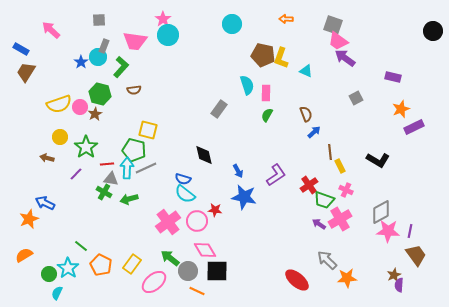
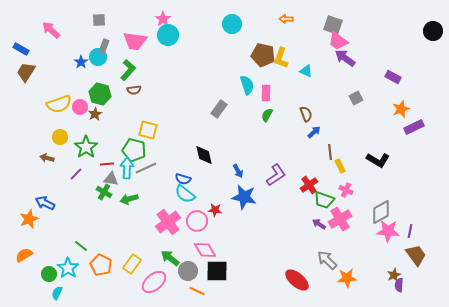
green L-shape at (121, 67): moved 7 px right, 3 px down
purple rectangle at (393, 77): rotated 14 degrees clockwise
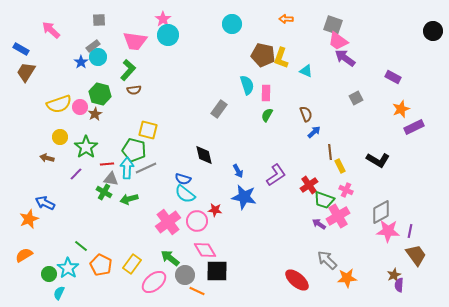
gray rectangle at (104, 46): moved 11 px left; rotated 32 degrees clockwise
pink cross at (340, 219): moved 2 px left, 3 px up
gray circle at (188, 271): moved 3 px left, 4 px down
cyan semicircle at (57, 293): moved 2 px right
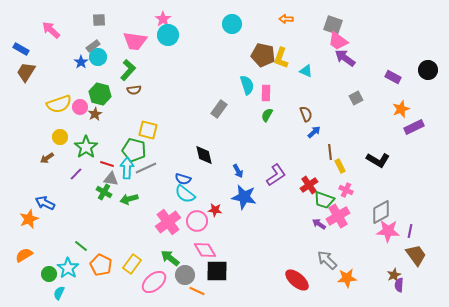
black circle at (433, 31): moved 5 px left, 39 px down
brown arrow at (47, 158): rotated 48 degrees counterclockwise
red line at (107, 164): rotated 24 degrees clockwise
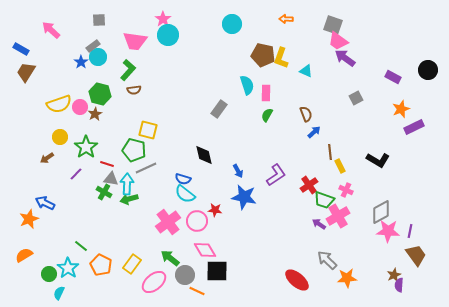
cyan arrow at (127, 168): moved 16 px down
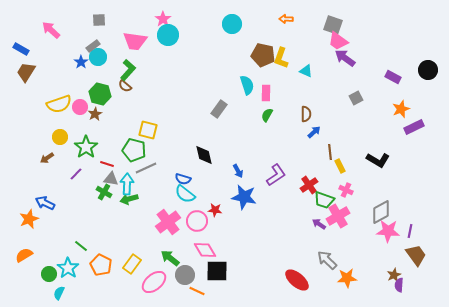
brown semicircle at (134, 90): moved 9 px left, 4 px up; rotated 48 degrees clockwise
brown semicircle at (306, 114): rotated 21 degrees clockwise
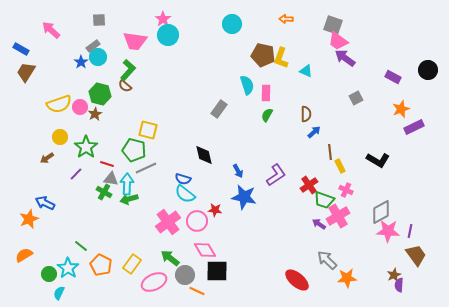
pink ellipse at (154, 282): rotated 15 degrees clockwise
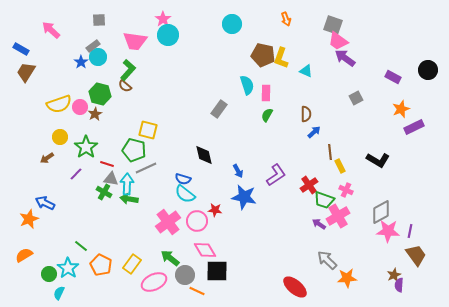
orange arrow at (286, 19): rotated 112 degrees counterclockwise
green arrow at (129, 199): rotated 24 degrees clockwise
red ellipse at (297, 280): moved 2 px left, 7 px down
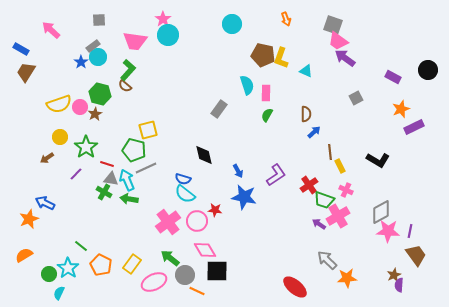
yellow square at (148, 130): rotated 30 degrees counterclockwise
cyan arrow at (127, 184): moved 4 px up; rotated 25 degrees counterclockwise
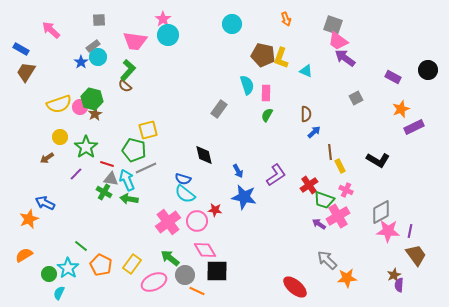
green hexagon at (100, 94): moved 8 px left, 5 px down
